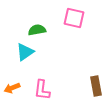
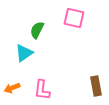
green semicircle: rotated 54 degrees counterclockwise
cyan triangle: moved 1 px left, 1 px down
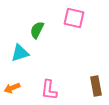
cyan triangle: moved 4 px left; rotated 18 degrees clockwise
pink L-shape: moved 7 px right
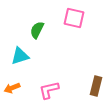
cyan triangle: moved 3 px down
brown rectangle: rotated 24 degrees clockwise
pink L-shape: rotated 70 degrees clockwise
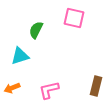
green semicircle: moved 1 px left
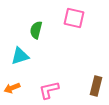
green semicircle: rotated 12 degrees counterclockwise
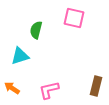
orange arrow: rotated 56 degrees clockwise
